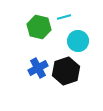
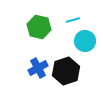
cyan line: moved 9 px right, 3 px down
cyan circle: moved 7 px right
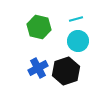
cyan line: moved 3 px right, 1 px up
cyan circle: moved 7 px left
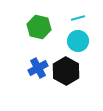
cyan line: moved 2 px right, 1 px up
black hexagon: rotated 12 degrees counterclockwise
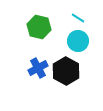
cyan line: rotated 48 degrees clockwise
